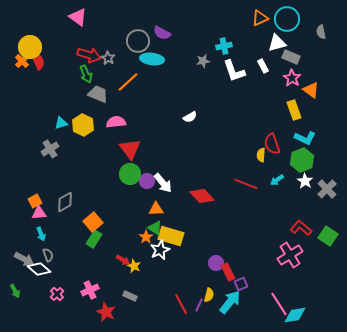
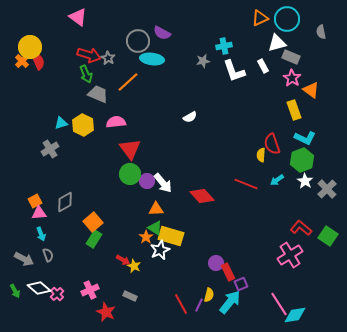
white diamond at (39, 269): moved 19 px down
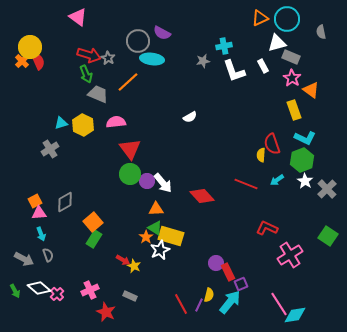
red L-shape at (301, 228): moved 34 px left; rotated 15 degrees counterclockwise
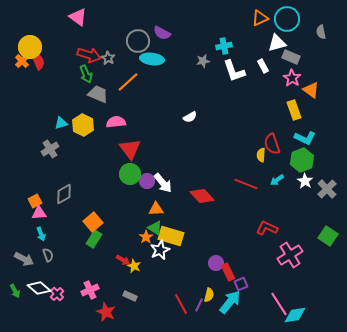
gray diamond at (65, 202): moved 1 px left, 8 px up
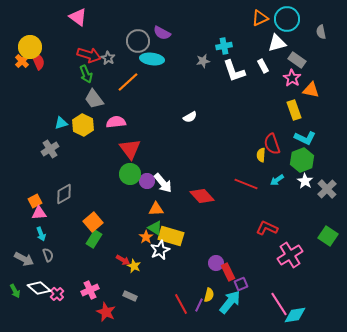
gray rectangle at (291, 57): moved 6 px right, 3 px down; rotated 12 degrees clockwise
orange triangle at (311, 90): rotated 24 degrees counterclockwise
gray trapezoid at (98, 94): moved 4 px left, 5 px down; rotated 150 degrees counterclockwise
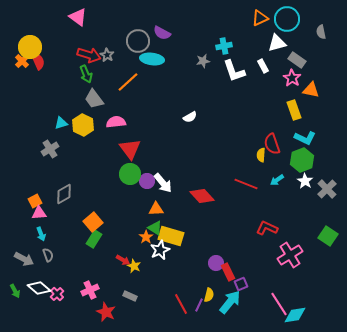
gray star at (108, 58): moved 1 px left, 3 px up
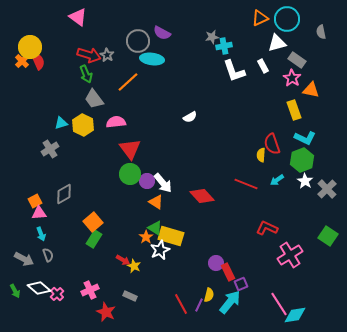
gray star at (203, 61): moved 9 px right, 24 px up
orange triangle at (156, 209): moved 7 px up; rotated 35 degrees clockwise
